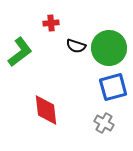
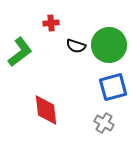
green circle: moved 3 px up
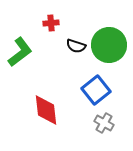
blue square: moved 17 px left, 3 px down; rotated 24 degrees counterclockwise
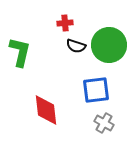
red cross: moved 14 px right
green L-shape: rotated 40 degrees counterclockwise
blue square: rotated 32 degrees clockwise
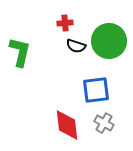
green circle: moved 4 px up
red diamond: moved 21 px right, 15 px down
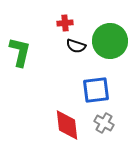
green circle: moved 1 px right
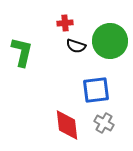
green L-shape: moved 2 px right
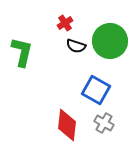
red cross: rotated 28 degrees counterclockwise
blue square: rotated 36 degrees clockwise
red diamond: rotated 12 degrees clockwise
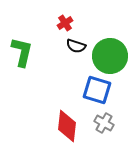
green circle: moved 15 px down
blue square: moved 1 px right; rotated 12 degrees counterclockwise
red diamond: moved 1 px down
